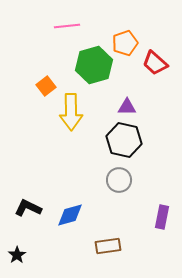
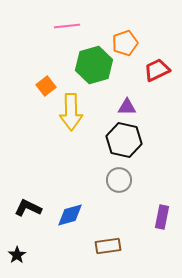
red trapezoid: moved 2 px right, 7 px down; rotated 112 degrees clockwise
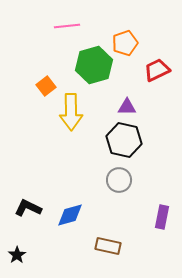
brown rectangle: rotated 20 degrees clockwise
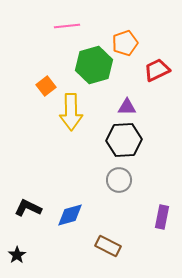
black hexagon: rotated 16 degrees counterclockwise
brown rectangle: rotated 15 degrees clockwise
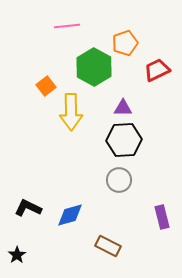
green hexagon: moved 2 px down; rotated 15 degrees counterclockwise
purple triangle: moved 4 px left, 1 px down
purple rectangle: rotated 25 degrees counterclockwise
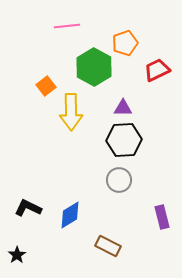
blue diamond: rotated 16 degrees counterclockwise
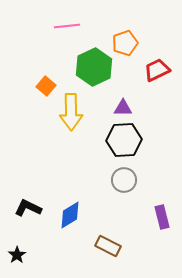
green hexagon: rotated 6 degrees clockwise
orange square: rotated 12 degrees counterclockwise
gray circle: moved 5 px right
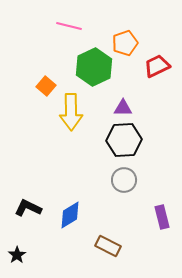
pink line: moved 2 px right; rotated 20 degrees clockwise
red trapezoid: moved 4 px up
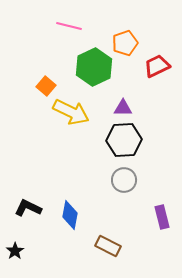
yellow arrow: rotated 63 degrees counterclockwise
blue diamond: rotated 48 degrees counterclockwise
black star: moved 2 px left, 4 px up
